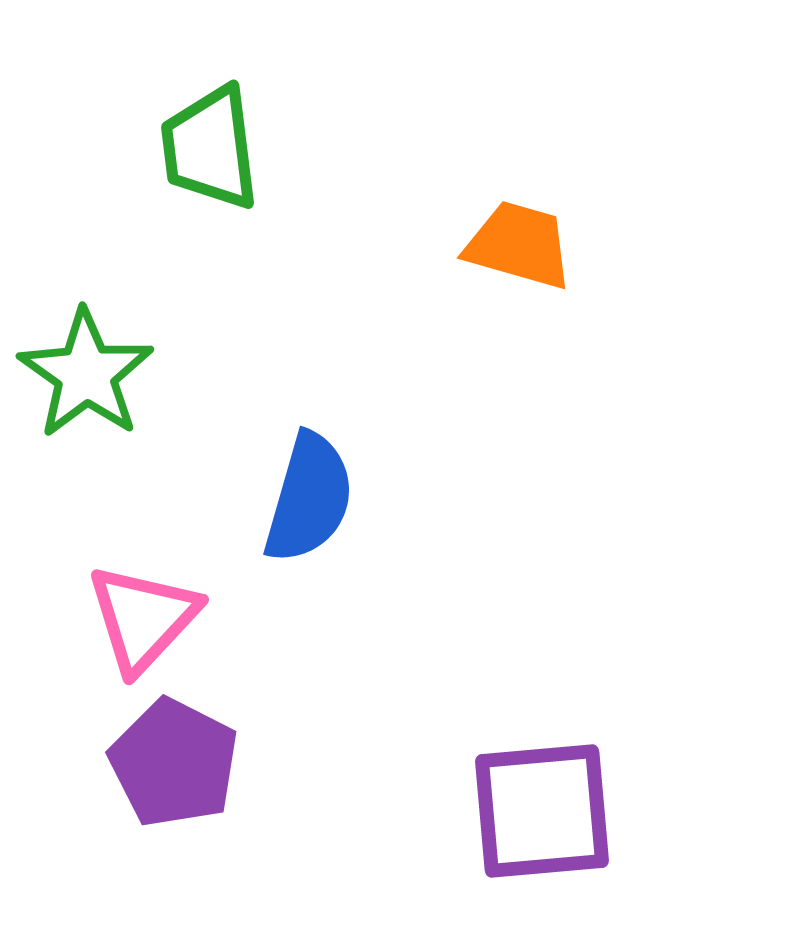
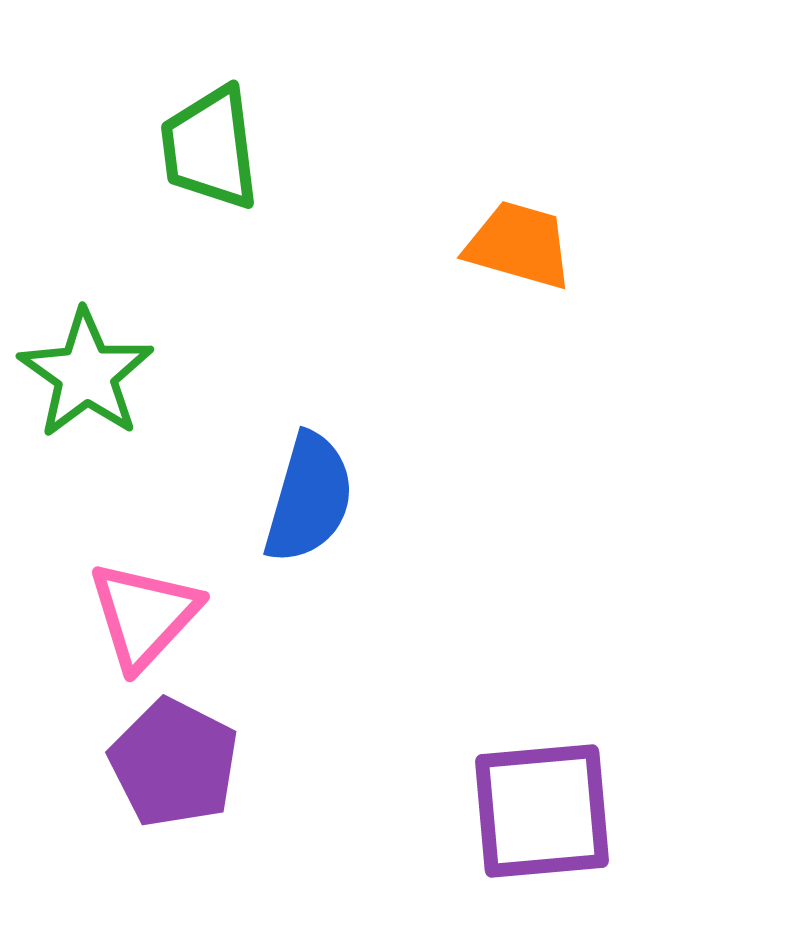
pink triangle: moved 1 px right, 3 px up
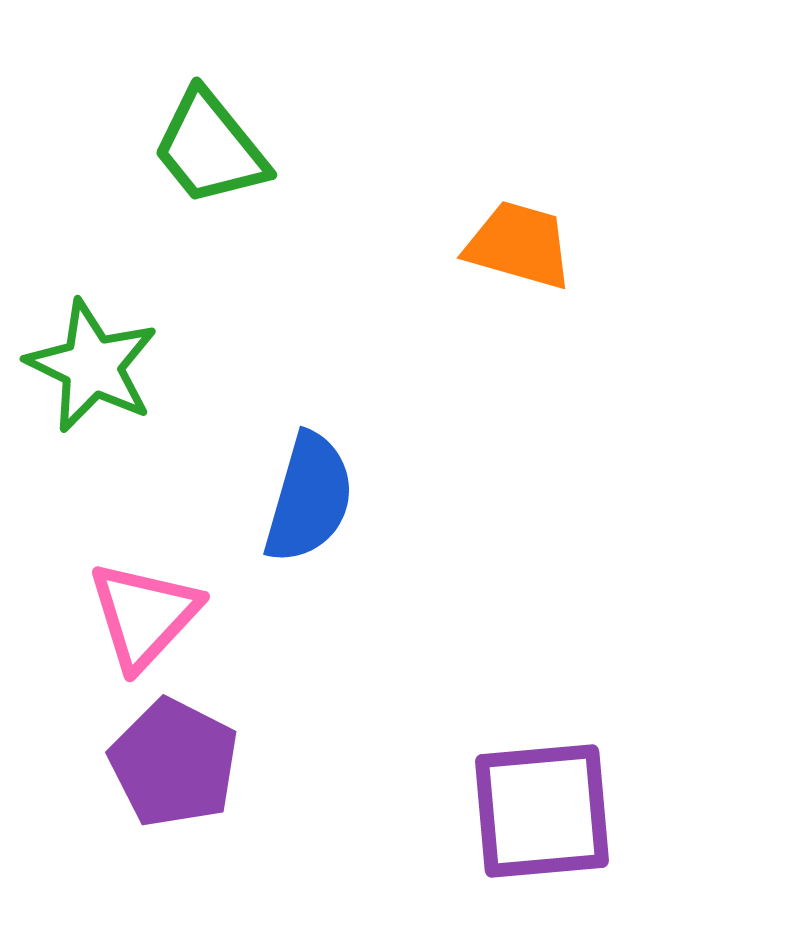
green trapezoid: rotated 32 degrees counterclockwise
green star: moved 6 px right, 8 px up; rotated 9 degrees counterclockwise
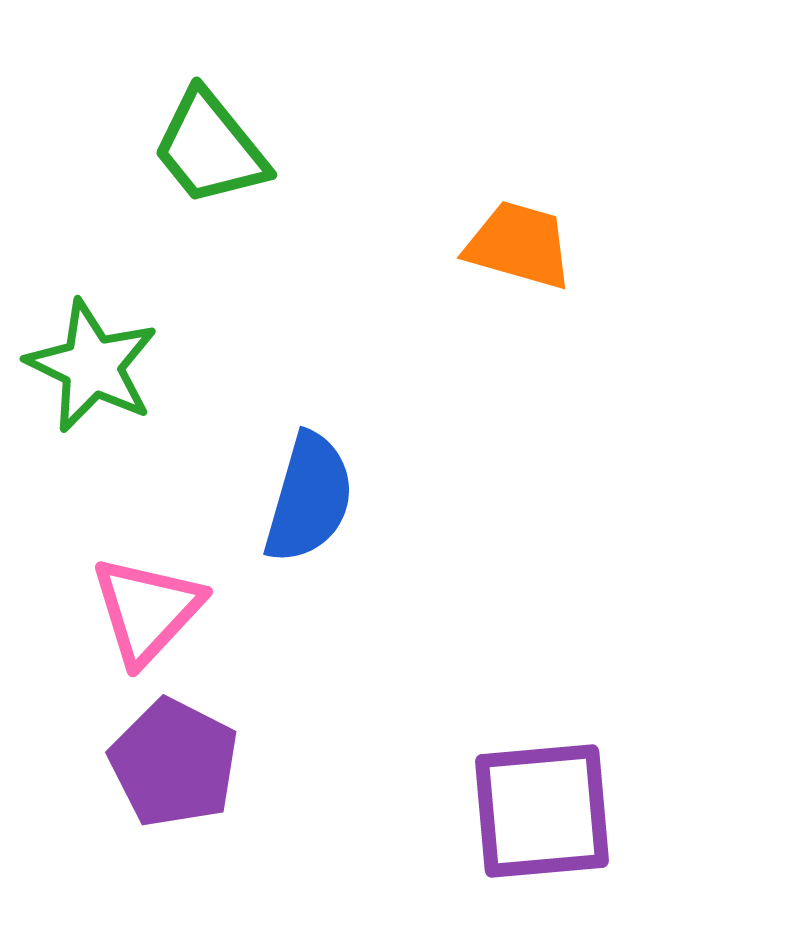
pink triangle: moved 3 px right, 5 px up
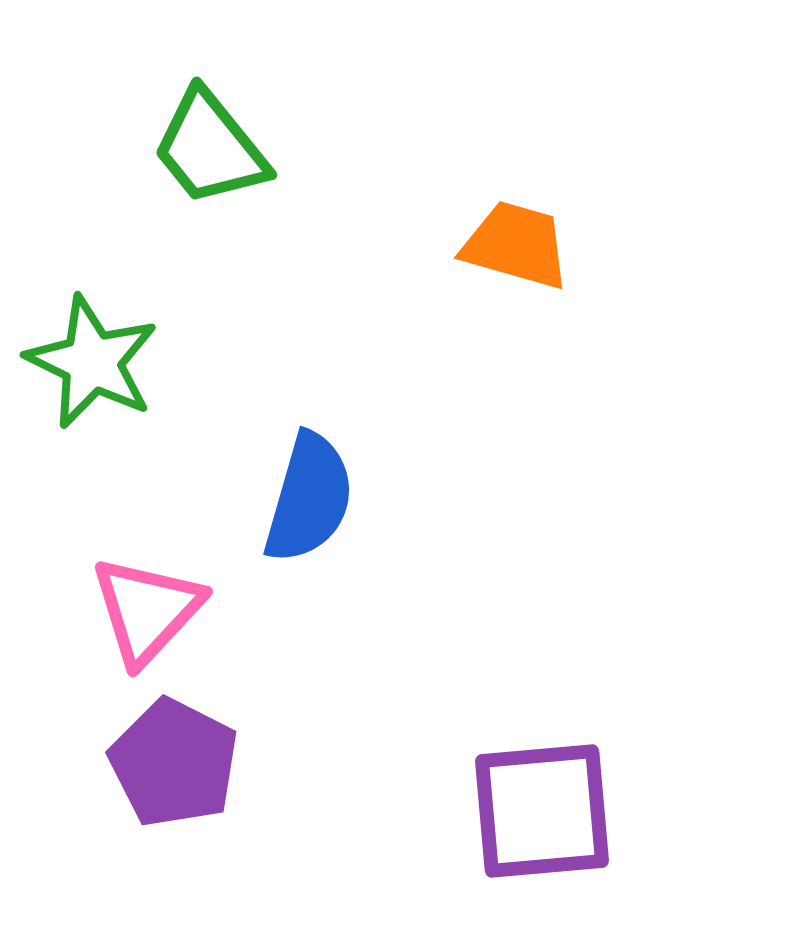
orange trapezoid: moved 3 px left
green star: moved 4 px up
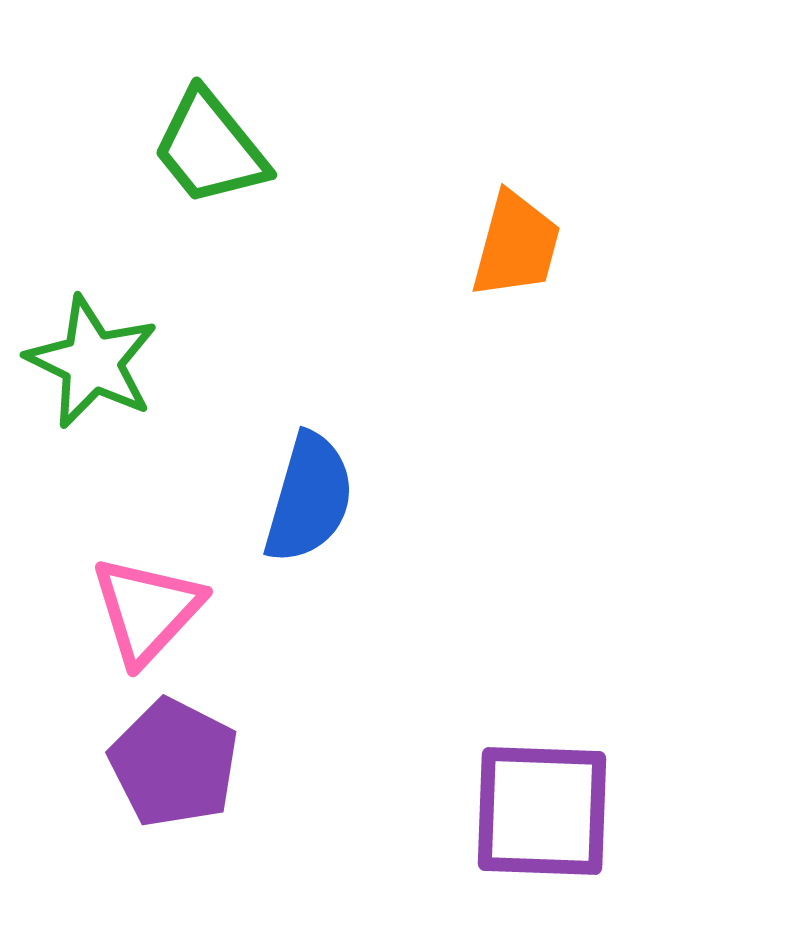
orange trapezoid: rotated 89 degrees clockwise
purple square: rotated 7 degrees clockwise
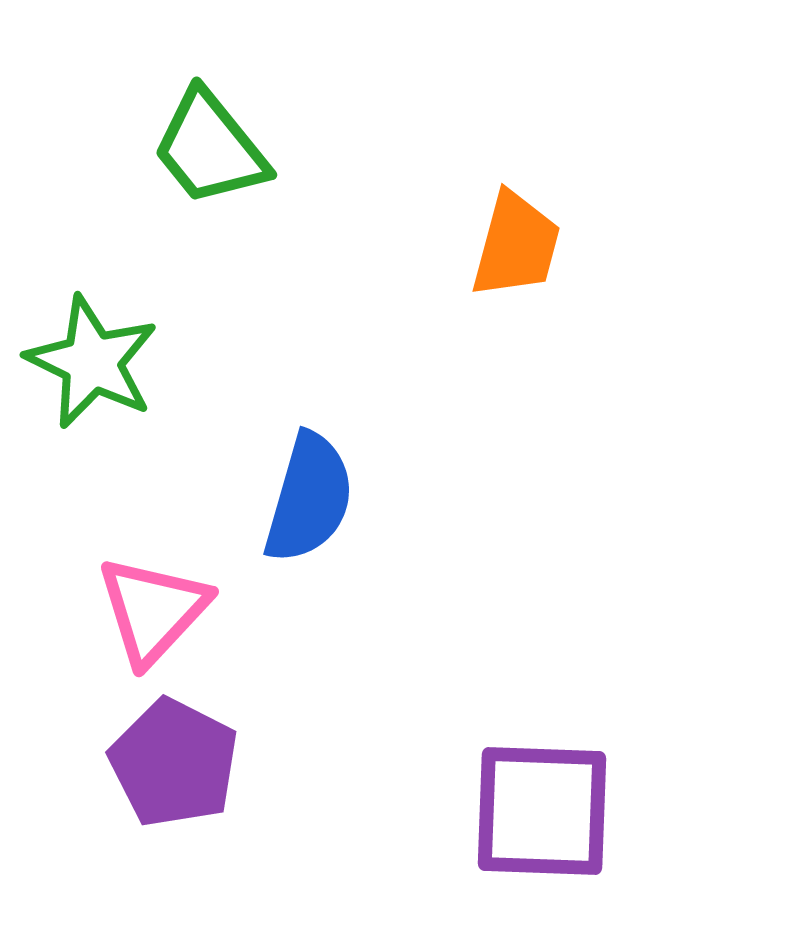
pink triangle: moved 6 px right
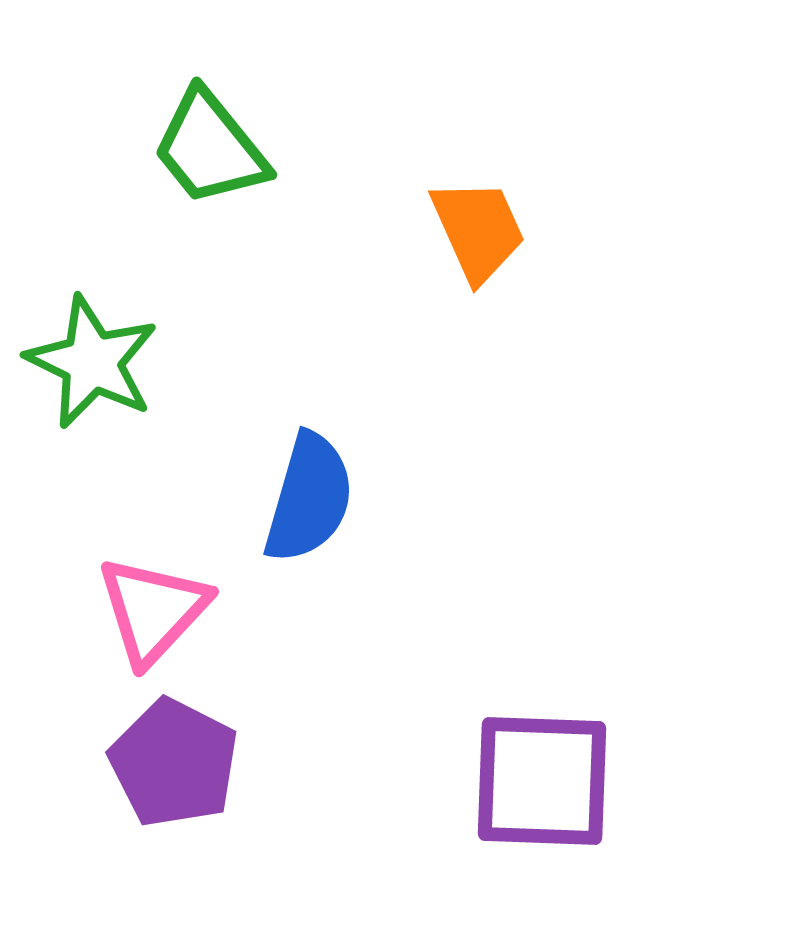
orange trapezoid: moved 38 px left, 15 px up; rotated 39 degrees counterclockwise
purple square: moved 30 px up
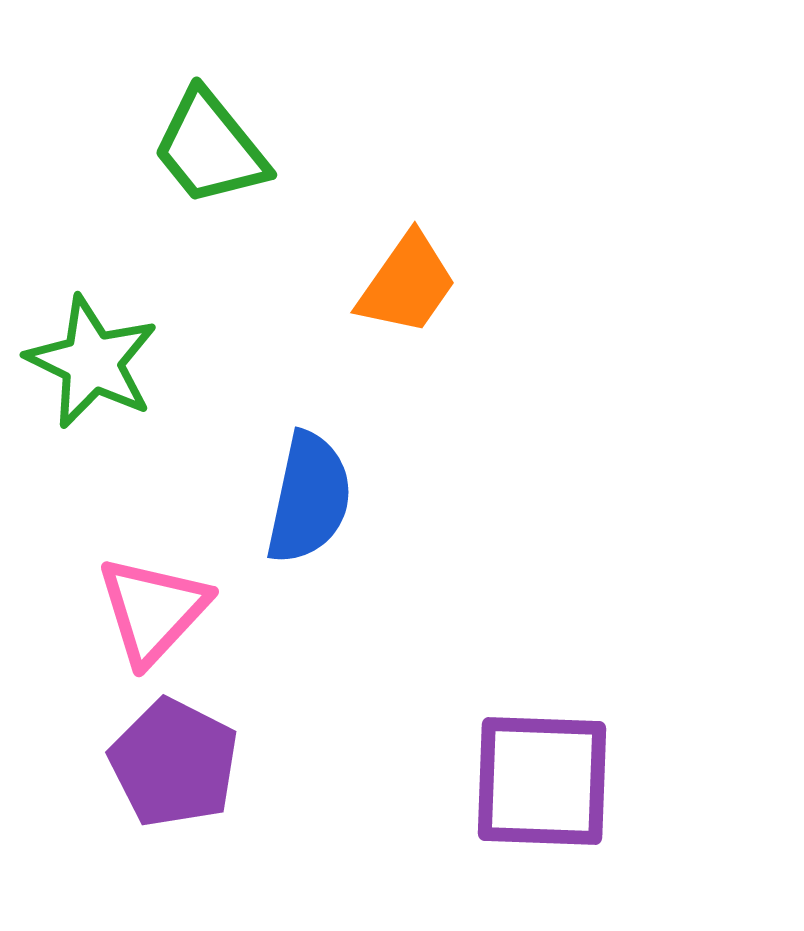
orange trapezoid: moved 71 px left, 54 px down; rotated 59 degrees clockwise
blue semicircle: rotated 4 degrees counterclockwise
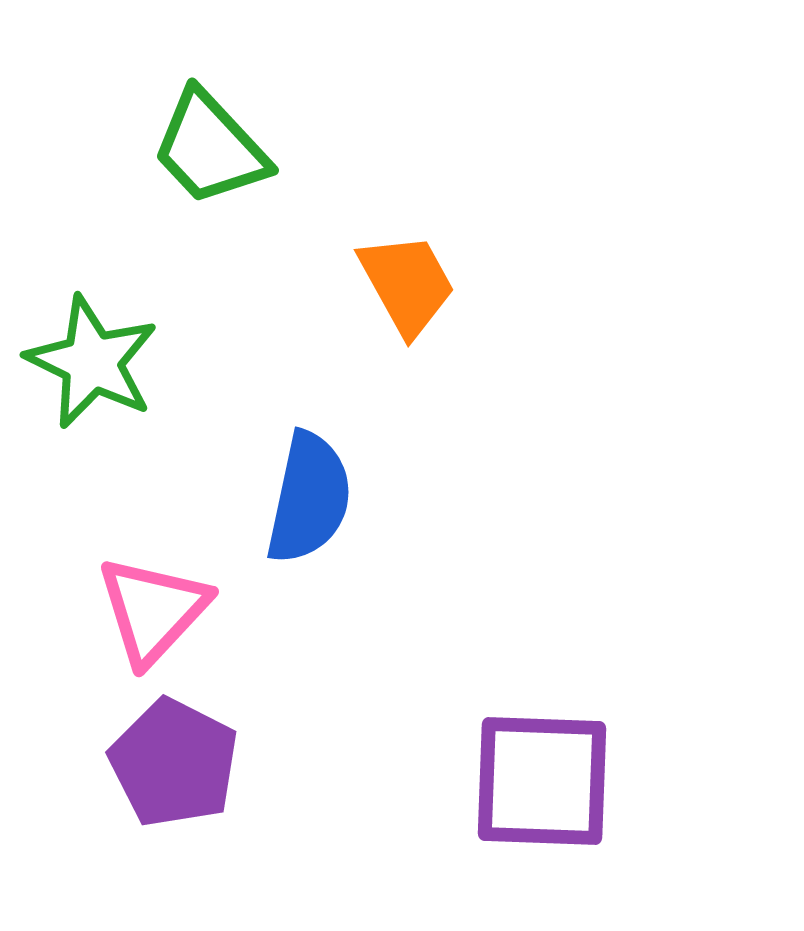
green trapezoid: rotated 4 degrees counterclockwise
orange trapezoid: rotated 64 degrees counterclockwise
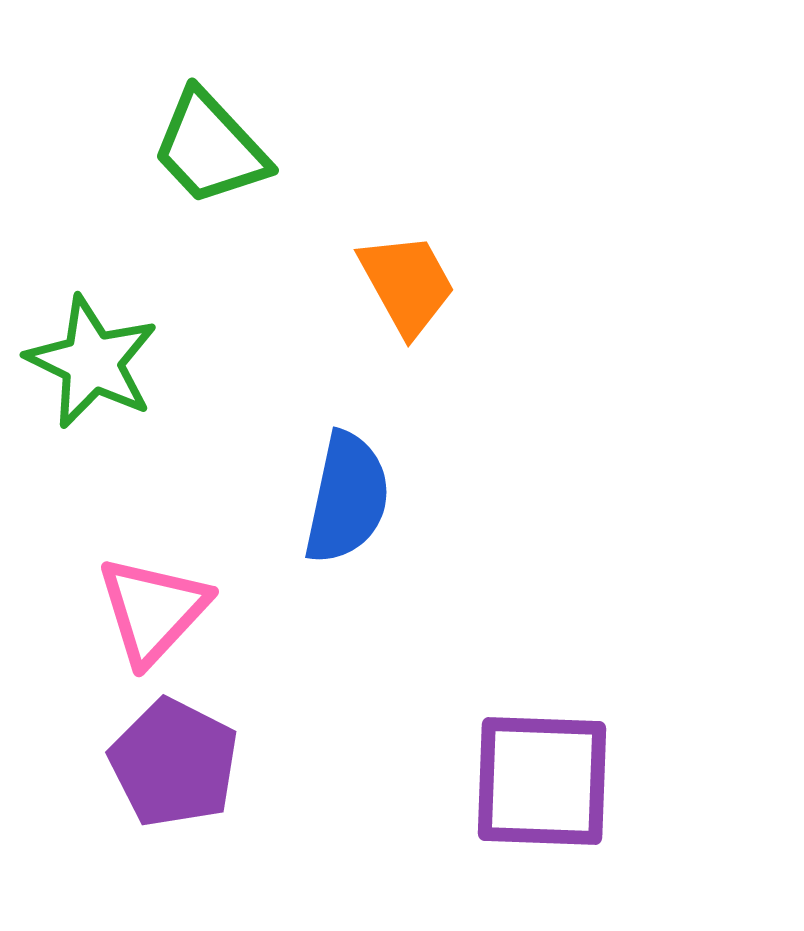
blue semicircle: moved 38 px right
